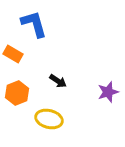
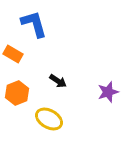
yellow ellipse: rotated 16 degrees clockwise
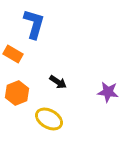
blue L-shape: rotated 32 degrees clockwise
black arrow: moved 1 px down
purple star: rotated 25 degrees clockwise
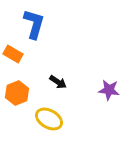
purple star: moved 1 px right, 2 px up
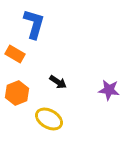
orange rectangle: moved 2 px right
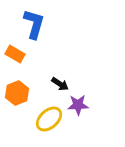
black arrow: moved 2 px right, 2 px down
purple star: moved 31 px left, 15 px down; rotated 10 degrees counterclockwise
yellow ellipse: rotated 72 degrees counterclockwise
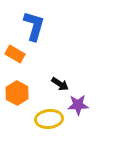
blue L-shape: moved 2 px down
orange hexagon: rotated 10 degrees counterclockwise
yellow ellipse: rotated 36 degrees clockwise
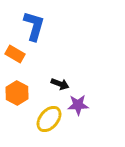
black arrow: rotated 12 degrees counterclockwise
yellow ellipse: rotated 44 degrees counterclockwise
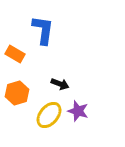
blue L-shape: moved 9 px right, 4 px down; rotated 8 degrees counterclockwise
orange hexagon: rotated 15 degrees clockwise
purple star: moved 6 px down; rotated 20 degrees clockwise
yellow ellipse: moved 4 px up
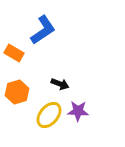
blue L-shape: rotated 48 degrees clockwise
orange rectangle: moved 1 px left, 1 px up
orange hexagon: moved 1 px up
purple star: rotated 15 degrees counterclockwise
